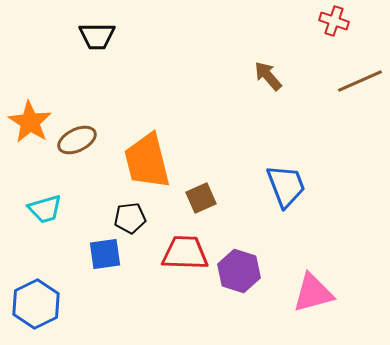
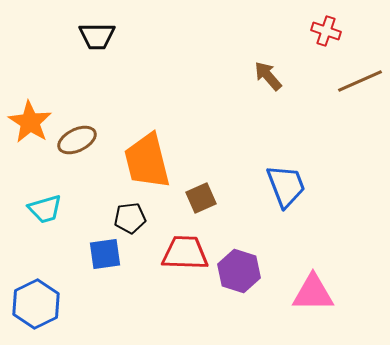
red cross: moved 8 px left, 10 px down
pink triangle: rotated 15 degrees clockwise
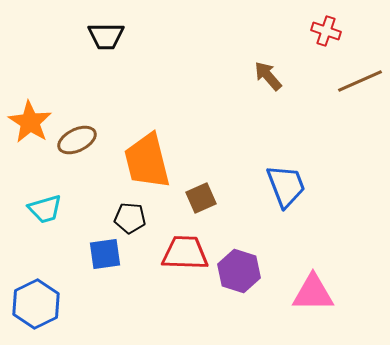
black trapezoid: moved 9 px right
black pentagon: rotated 12 degrees clockwise
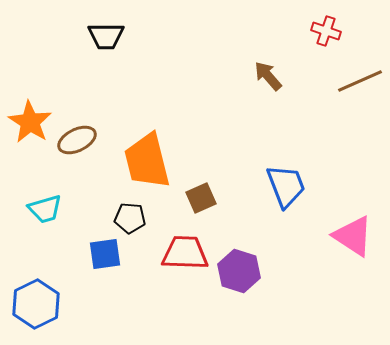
pink triangle: moved 40 px right, 57 px up; rotated 33 degrees clockwise
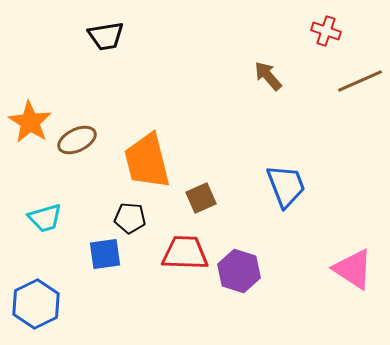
black trapezoid: rotated 9 degrees counterclockwise
cyan trapezoid: moved 9 px down
pink triangle: moved 33 px down
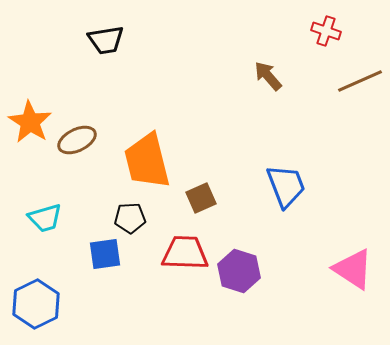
black trapezoid: moved 4 px down
black pentagon: rotated 8 degrees counterclockwise
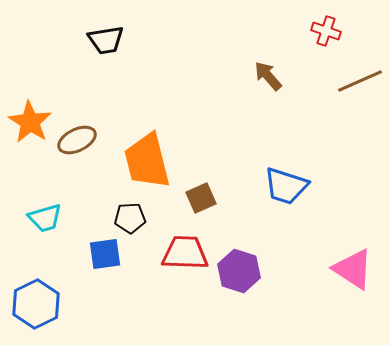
blue trapezoid: rotated 129 degrees clockwise
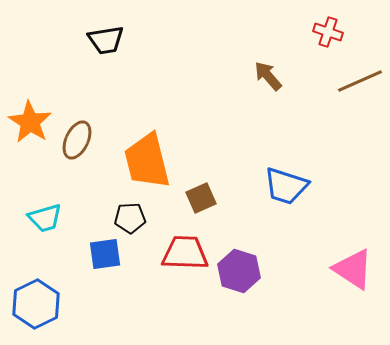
red cross: moved 2 px right, 1 px down
brown ellipse: rotated 39 degrees counterclockwise
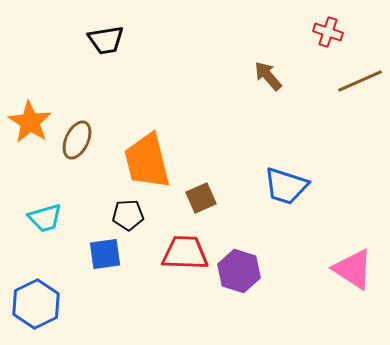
black pentagon: moved 2 px left, 3 px up
